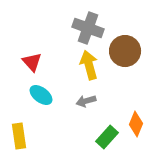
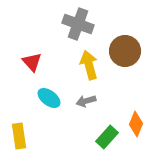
gray cross: moved 10 px left, 4 px up
cyan ellipse: moved 8 px right, 3 px down
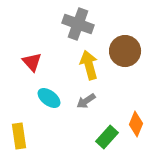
gray arrow: rotated 18 degrees counterclockwise
